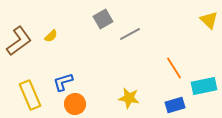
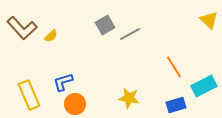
gray square: moved 2 px right, 6 px down
brown L-shape: moved 3 px right, 13 px up; rotated 84 degrees clockwise
orange line: moved 1 px up
cyan rectangle: rotated 15 degrees counterclockwise
yellow rectangle: moved 1 px left
blue rectangle: moved 1 px right
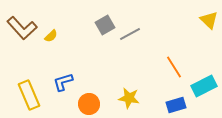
orange circle: moved 14 px right
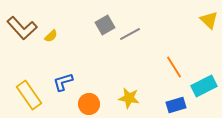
yellow rectangle: rotated 12 degrees counterclockwise
